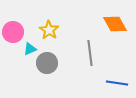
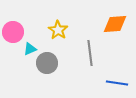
orange diamond: rotated 65 degrees counterclockwise
yellow star: moved 9 px right
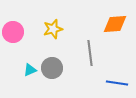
yellow star: moved 5 px left, 1 px up; rotated 24 degrees clockwise
cyan triangle: moved 21 px down
gray circle: moved 5 px right, 5 px down
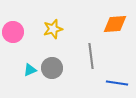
gray line: moved 1 px right, 3 px down
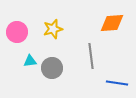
orange diamond: moved 3 px left, 1 px up
pink circle: moved 4 px right
cyan triangle: moved 9 px up; rotated 16 degrees clockwise
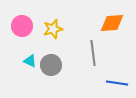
pink circle: moved 5 px right, 6 px up
gray line: moved 2 px right, 3 px up
cyan triangle: rotated 32 degrees clockwise
gray circle: moved 1 px left, 3 px up
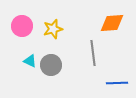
blue line: rotated 10 degrees counterclockwise
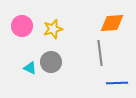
gray line: moved 7 px right
cyan triangle: moved 7 px down
gray circle: moved 3 px up
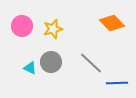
orange diamond: rotated 50 degrees clockwise
gray line: moved 9 px left, 10 px down; rotated 40 degrees counterclockwise
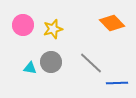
pink circle: moved 1 px right, 1 px up
cyan triangle: rotated 16 degrees counterclockwise
